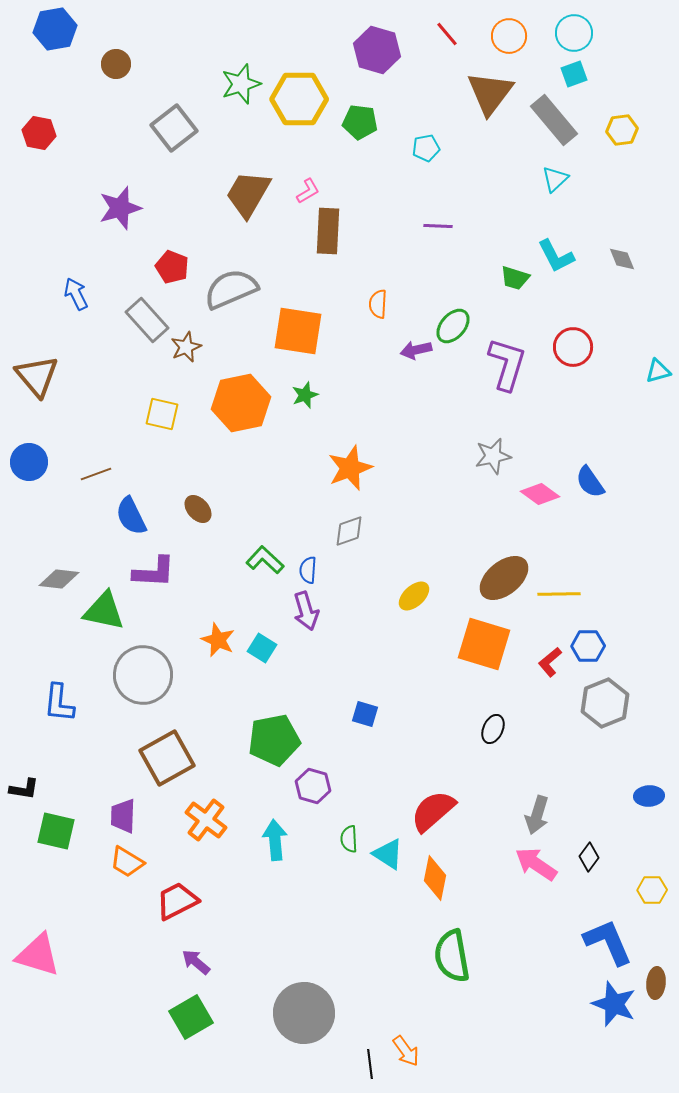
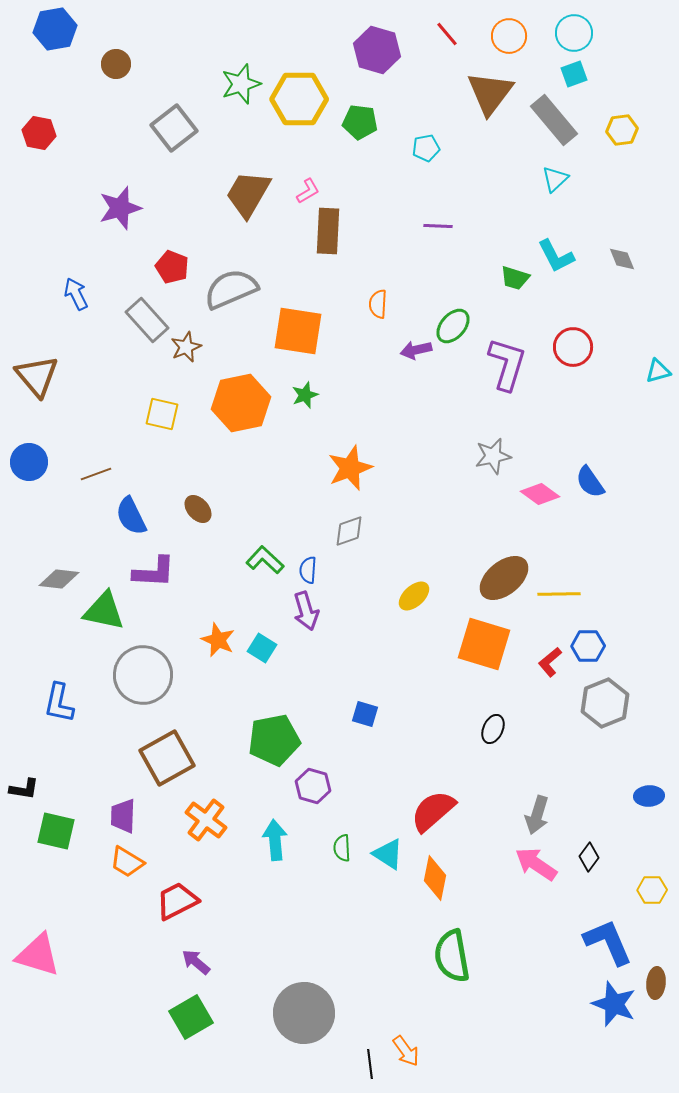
blue L-shape at (59, 703): rotated 6 degrees clockwise
green semicircle at (349, 839): moved 7 px left, 9 px down
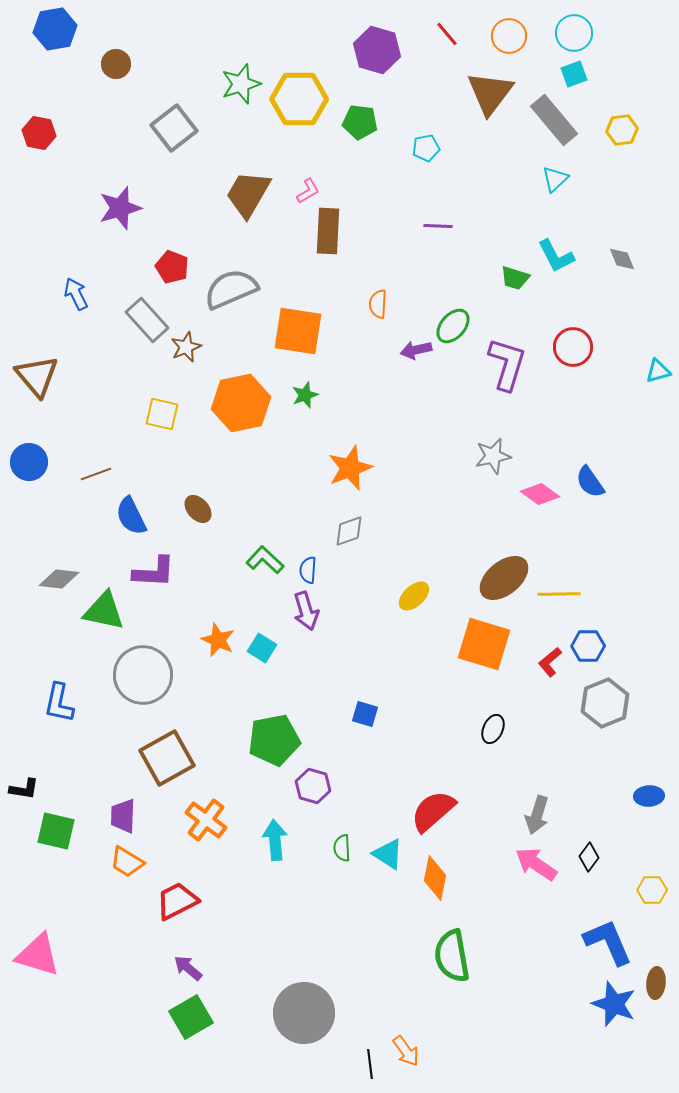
purple arrow at (196, 962): moved 8 px left, 6 px down
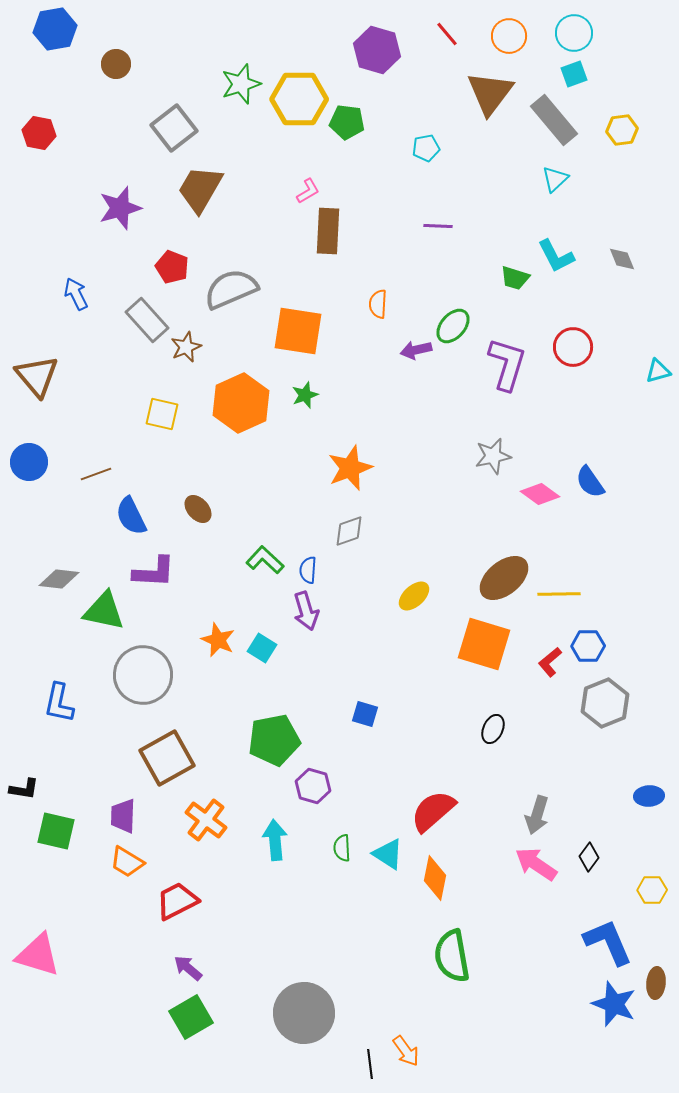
green pentagon at (360, 122): moved 13 px left
brown trapezoid at (248, 194): moved 48 px left, 5 px up
orange hexagon at (241, 403): rotated 12 degrees counterclockwise
